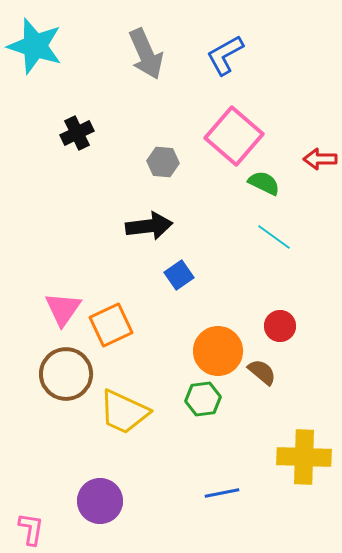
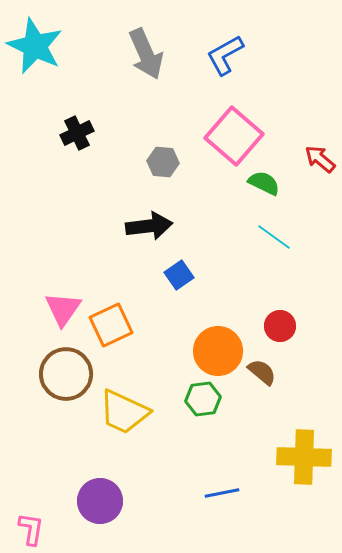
cyan star: rotated 8 degrees clockwise
red arrow: rotated 40 degrees clockwise
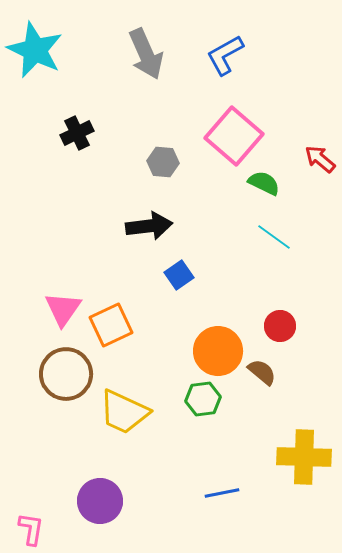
cyan star: moved 4 px down
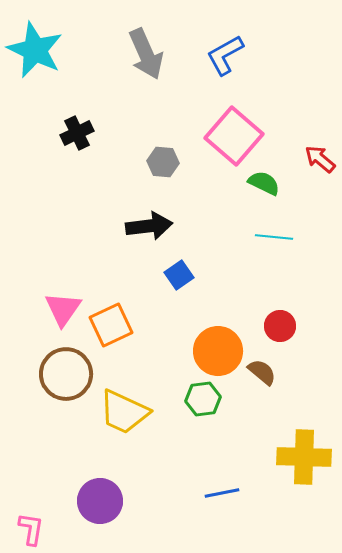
cyan line: rotated 30 degrees counterclockwise
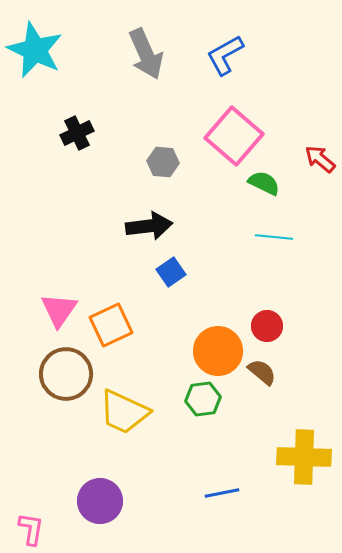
blue square: moved 8 px left, 3 px up
pink triangle: moved 4 px left, 1 px down
red circle: moved 13 px left
